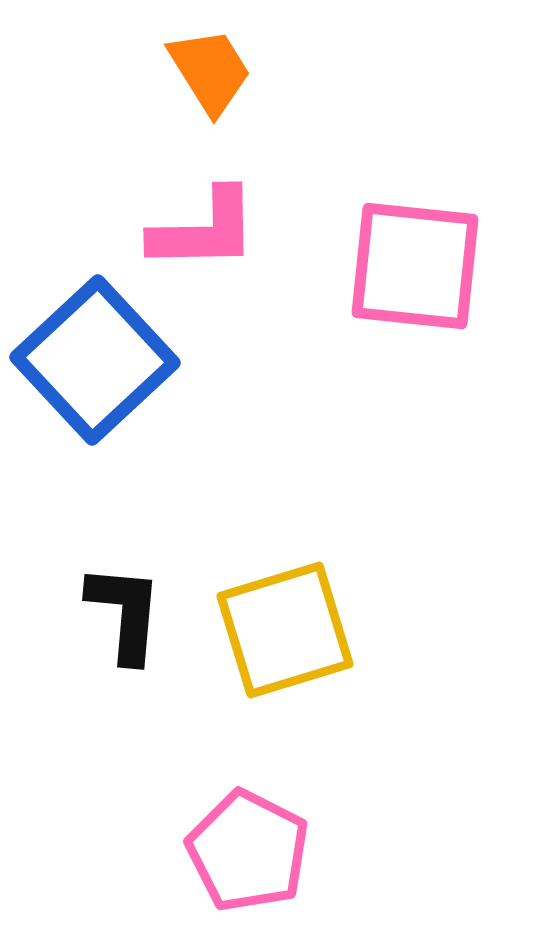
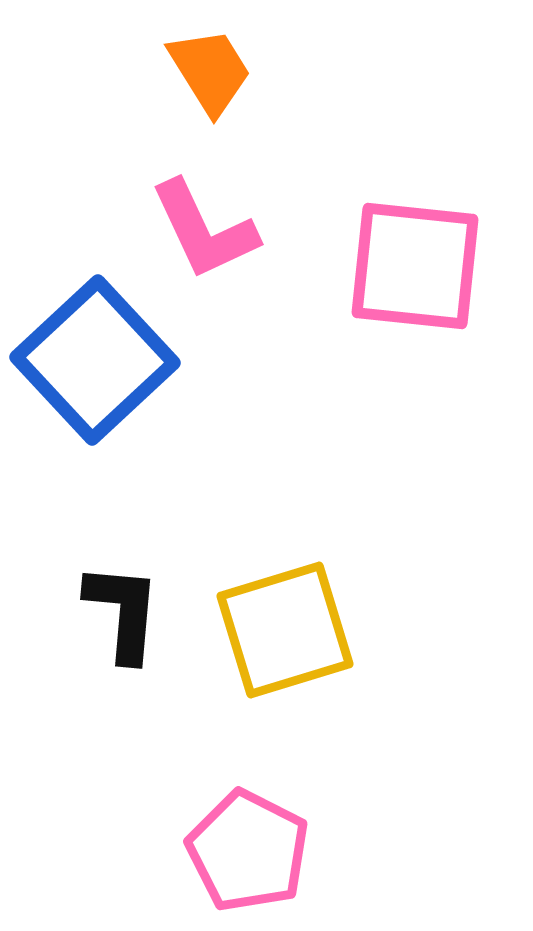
pink L-shape: rotated 66 degrees clockwise
black L-shape: moved 2 px left, 1 px up
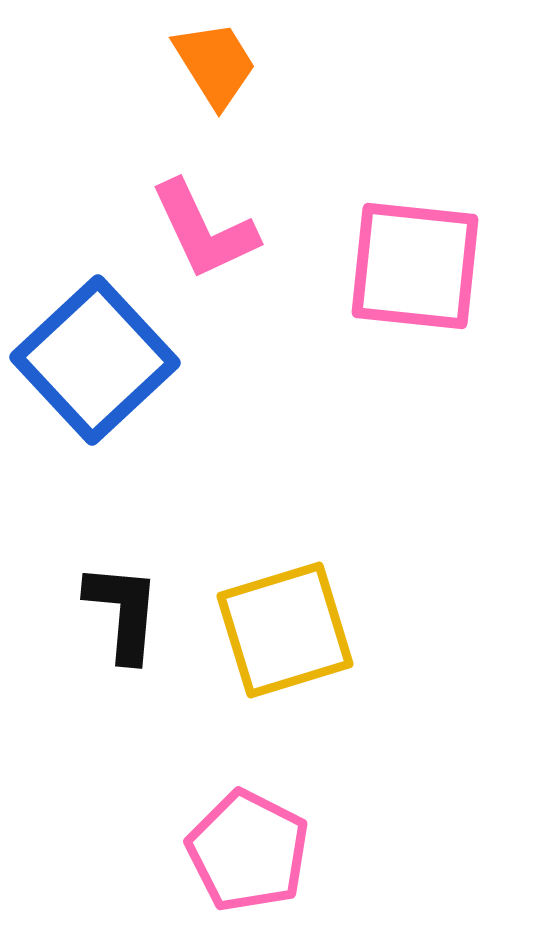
orange trapezoid: moved 5 px right, 7 px up
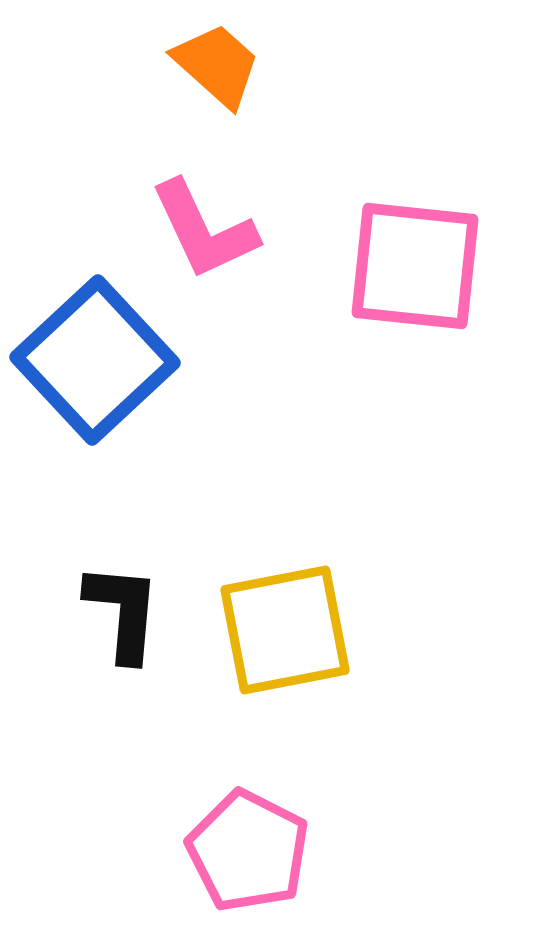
orange trapezoid: moved 2 px right, 1 px down; rotated 16 degrees counterclockwise
yellow square: rotated 6 degrees clockwise
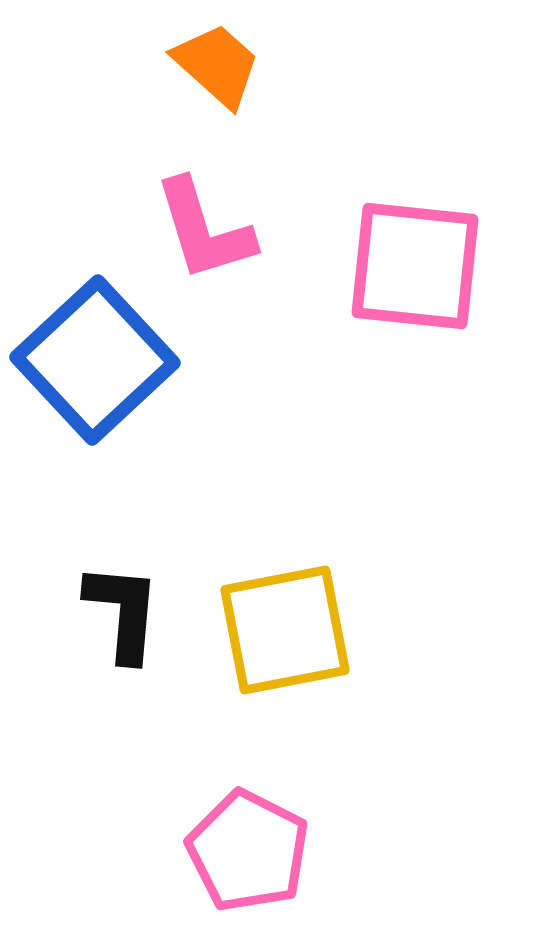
pink L-shape: rotated 8 degrees clockwise
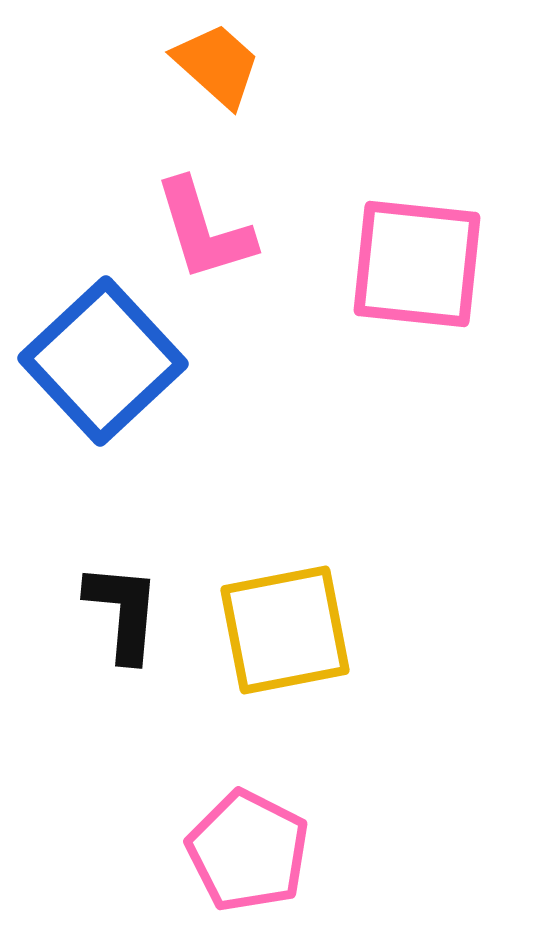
pink square: moved 2 px right, 2 px up
blue square: moved 8 px right, 1 px down
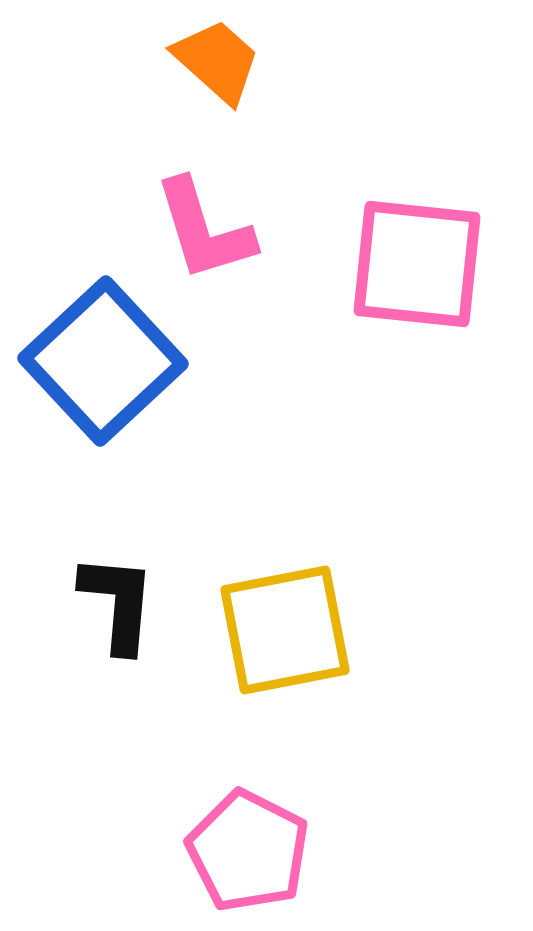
orange trapezoid: moved 4 px up
black L-shape: moved 5 px left, 9 px up
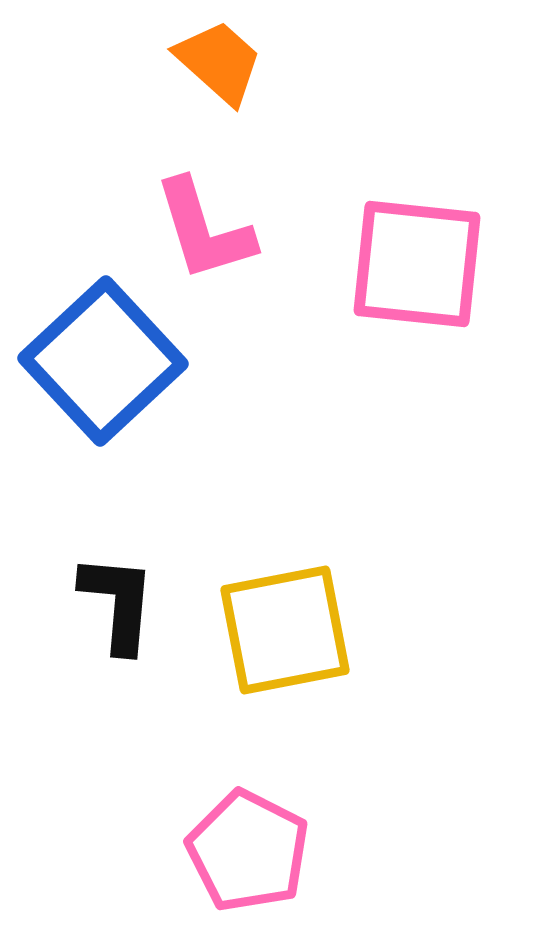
orange trapezoid: moved 2 px right, 1 px down
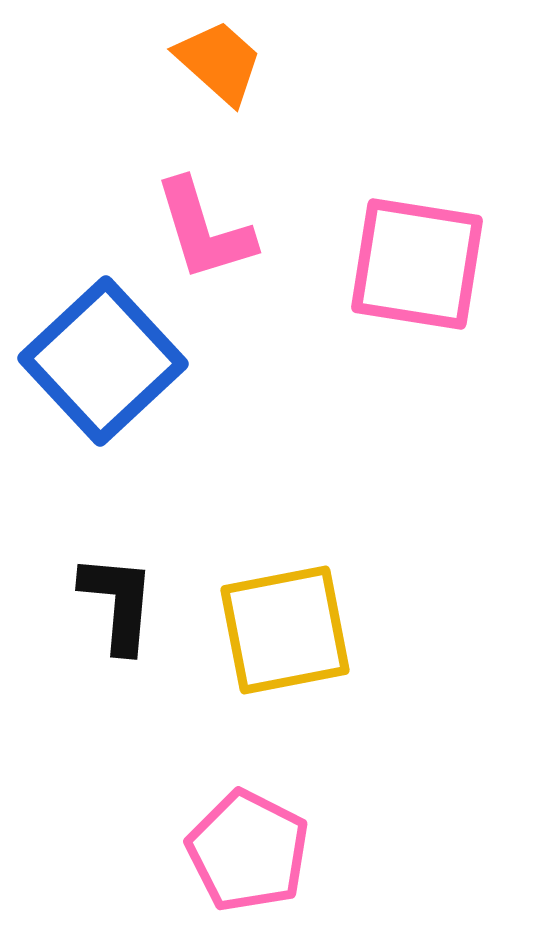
pink square: rotated 3 degrees clockwise
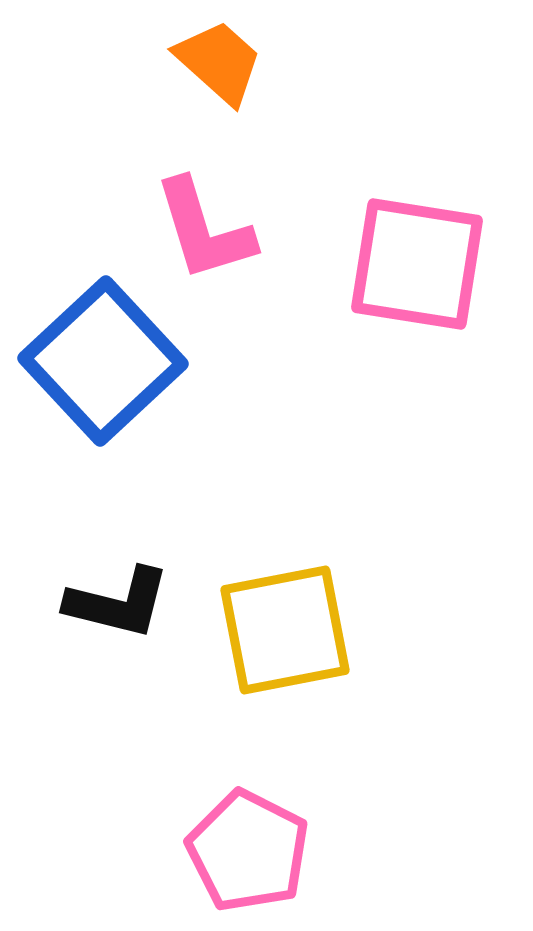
black L-shape: rotated 99 degrees clockwise
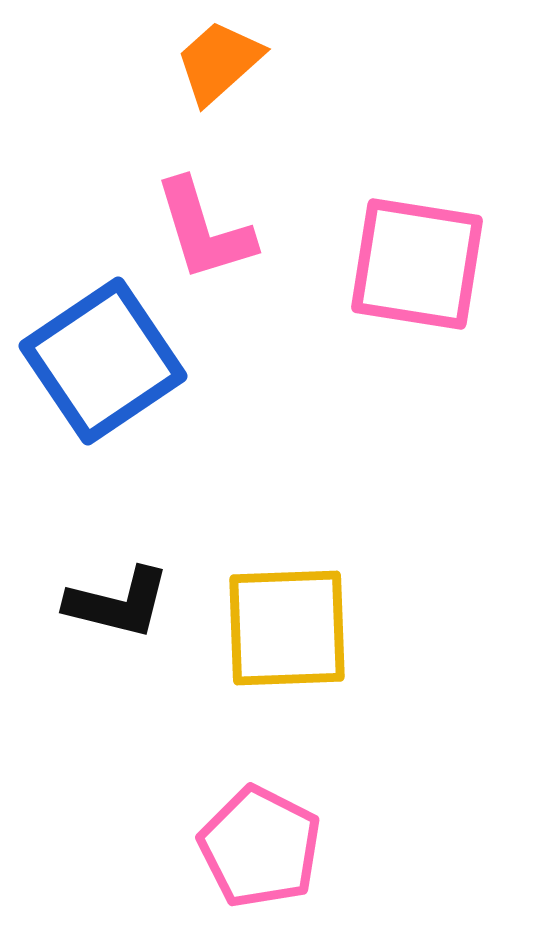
orange trapezoid: rotated 84 degrees counterclockwise
blue square: rotated 9 degrees clockwise
yellow square: moved 2 px right, 2 px up; rotated 9 degrees clockwise
pink pentagon: moved 12 px right, 4 px up
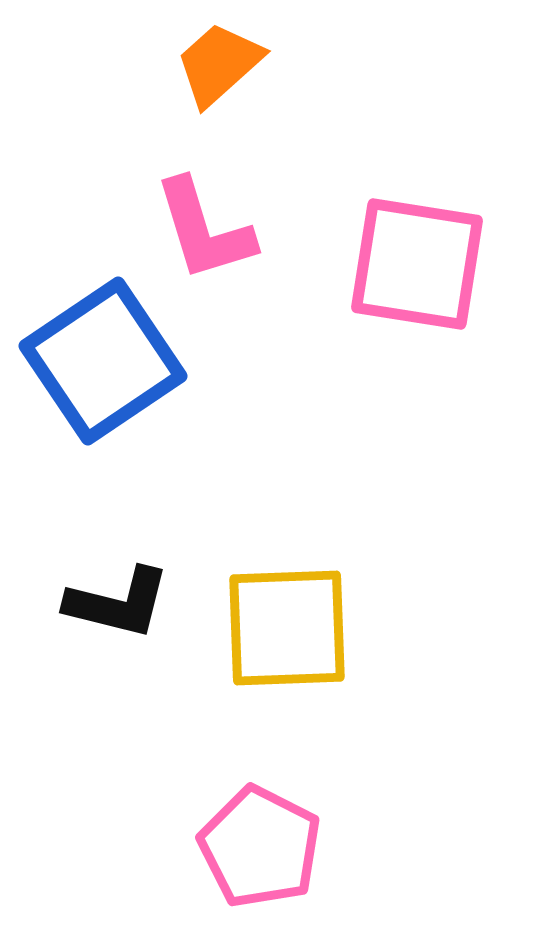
orange trapezoid: moved 2 px down
